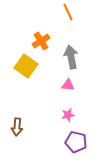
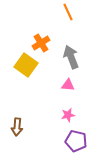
orange cross: moved 2 px down
gray arrow: rotated 10 degrees counterclockwise
yellow square: moved 1 px up
purple pentagon: moved 1 px up
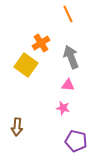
orange line: moved 2 px down
pink star: moved 5 px left, 7 px up; rotated 24 degrees clockwise
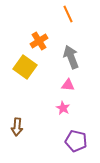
orange cross: moved 2 px left, 2 px up
yellow square: moved 1 px left, 2 px down
pink star: rotated 16 degrees clockwise
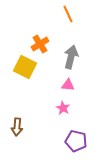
orange cross: moved 1 px right, 3 px down
gray arrow: rotated 35 degrees clockwise
yellow square: rotated 10 degrees counterclockwise
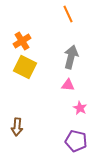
orange cross: moved 18 px left, 3 px up
pink star: moved 17 px right
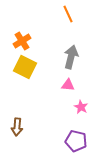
pink star: moved 1 px right, 1 px up
